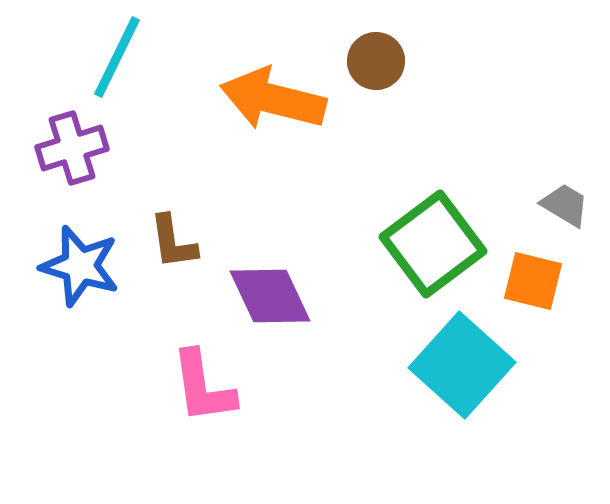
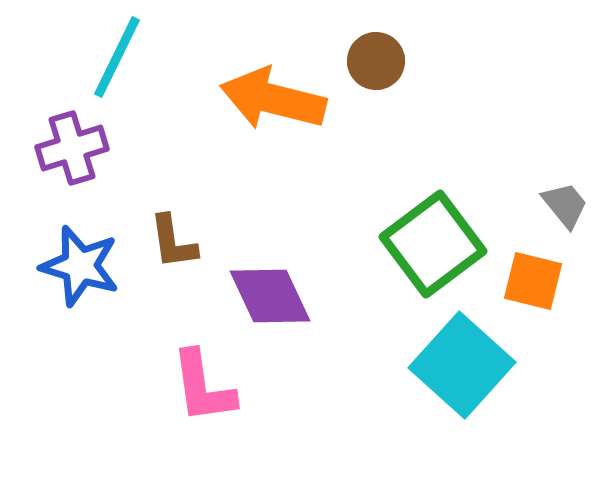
gray trapezoid: rotated 20 degrees clockwise
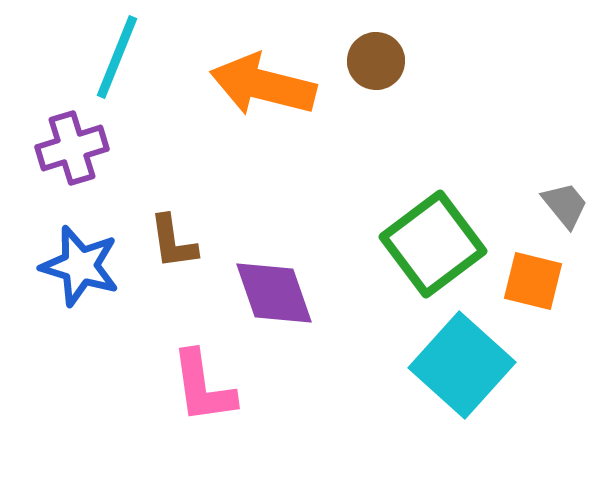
cyan line: rotated 4 degrees counterclockwise
orange arrow: moved 10 px left, 14 px up
purple diamond: moved 4 px right, 3 px up; rotated 6 degrees clockwise
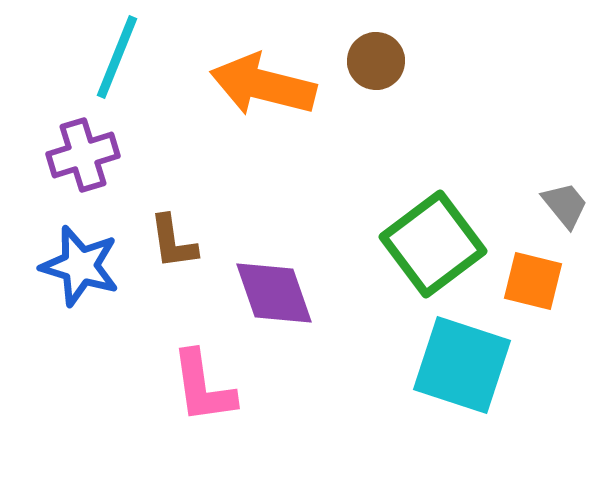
purple cross: moved 11 px right, 7 px down
cyan square: rotated 24 degrees counterclockwise
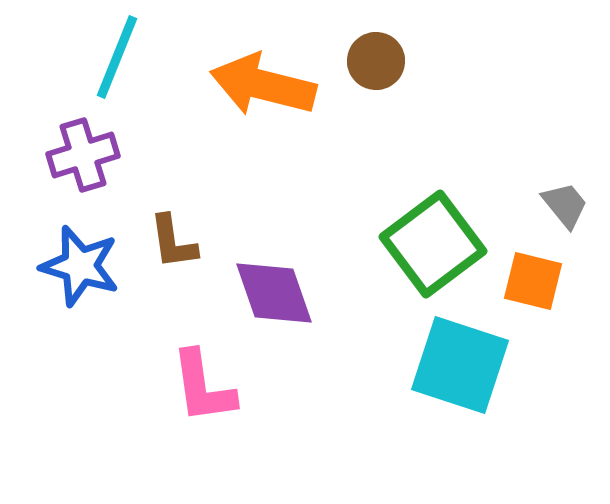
cyan square: moved 2 px left
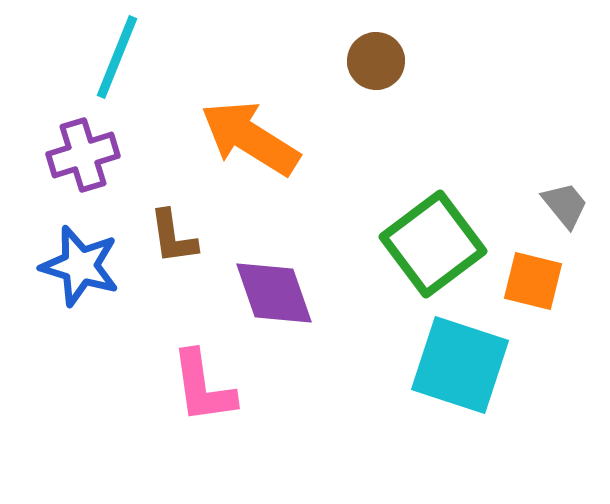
orange arrow: moved 13 px left, 53 px down; rotated 18 degrees clockwise
brown L-shape: moved 5 px up
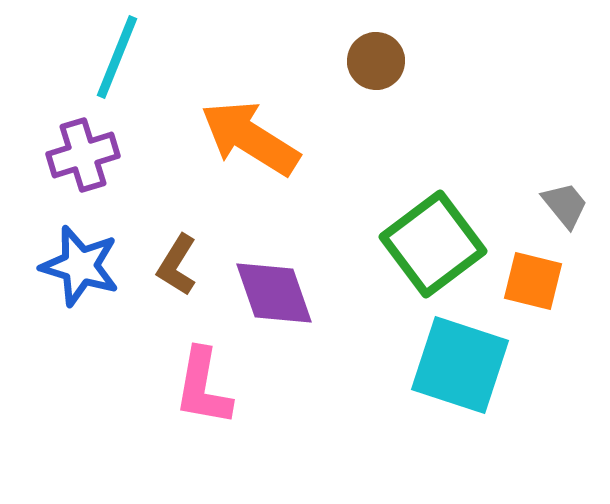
brown L-shape: moved 4 px right, 28 px down; rotated 40 degrees clockwise
pink L-shape: rotated 18 degrees clockwise
